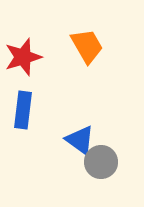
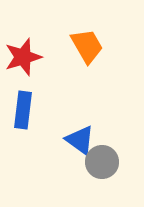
gray circle: moved 1 px right
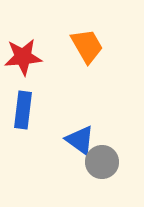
red star: rotated 12 degrees clockwise
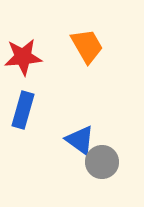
blue rectangle: rotated 9 degrees clockwise
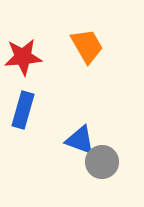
blue triangle: rotated 16 degrees counterclockwise
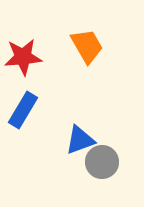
blue rectangle: rotated 15 degrees clockwise
blue triangle: rotated 40 degrees counterclockwise
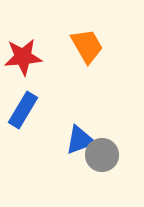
gray circle: moved 7 px up
